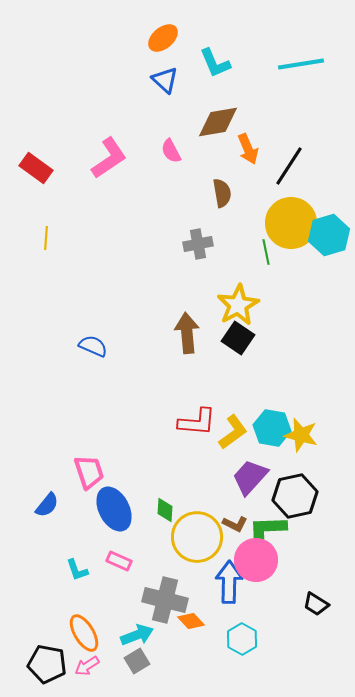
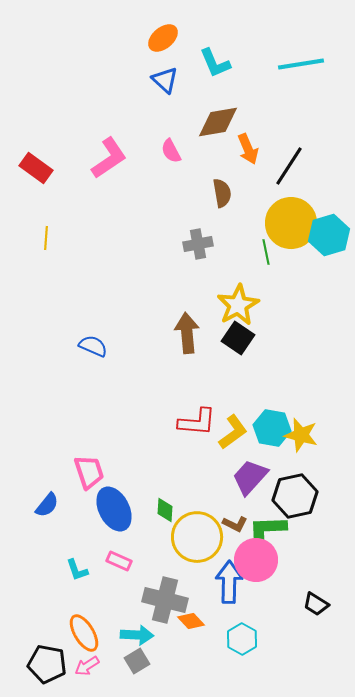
cyan arrow at (137, 635): rotated 24 degrees clockwise
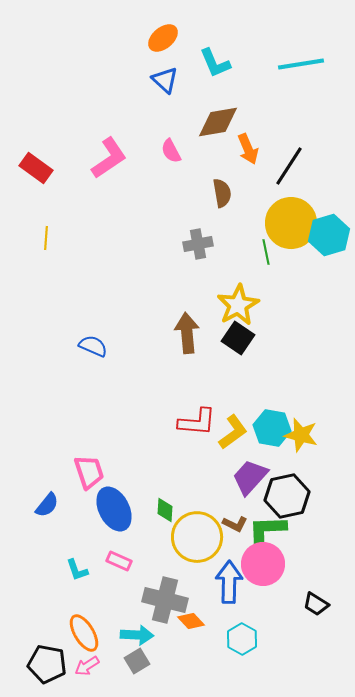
black hexagon at (295, 496): moved 8 px left
pink circle at (256, 560): moved 7 px right, 4 px down
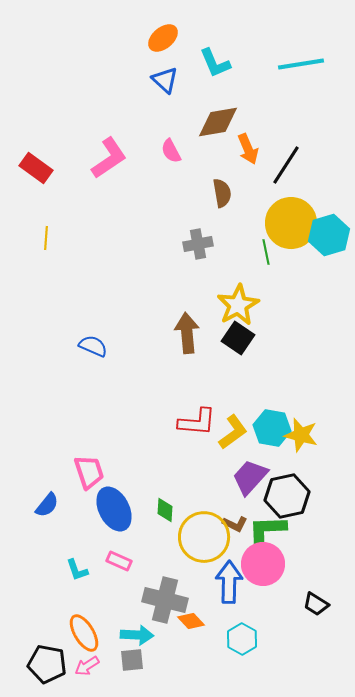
black line at (289, 166): moved 3 px left, 1 px up
yellow circle at (197, 537): moved 7 px right
gray square at (137, 661): moved 5 px left, 1 px up; rotated 25 degrees clockwise
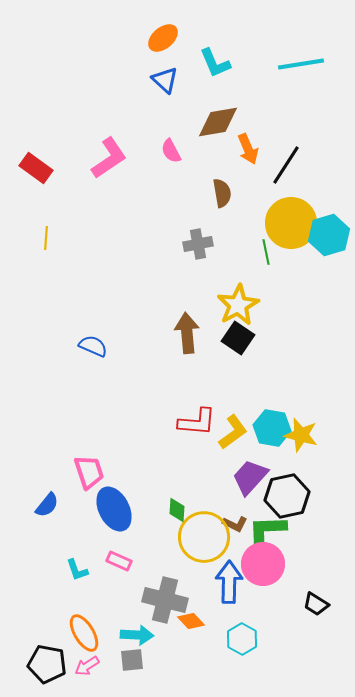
green diamond at (165, 510): moved 12 px right
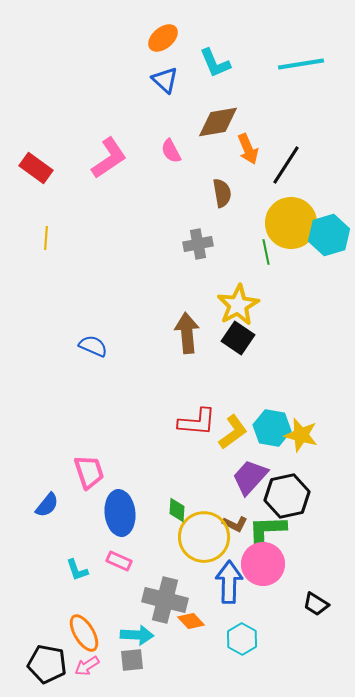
blue ellipse at (114, 509): moved 6 px right, 4 px down; rotated 21 degrees clockwise
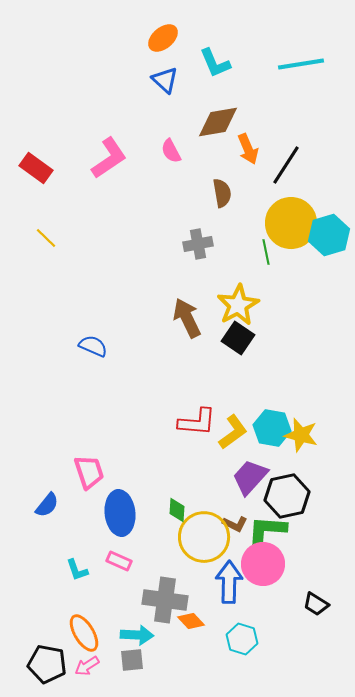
yellow line at (46, 238): rotated 50 degrees counterclockwise
brown arrow at (187, 333): moved 15 px up; rotated 21 degrees counterclockwise
green L-shape at (267, 530): rotated 6 degrees clockwise
gray cross at (165, 600): rotated 6 degrees counterclockwise
cyan hexagon at (242, 639): rotated 12 degrees counterclockwise
